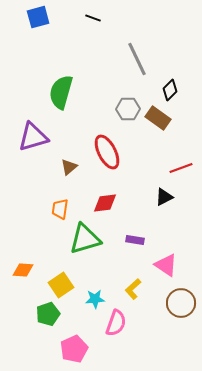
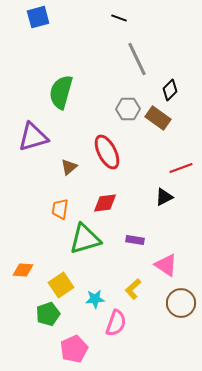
black line: moved 26 px right
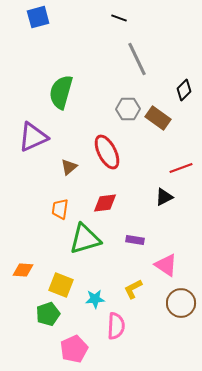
black diamond: moved 14 px right
purple triangle: rotated 8 degrees counterclockwise
yellow square: rotated 35 degrees counterclockwise
yellow L-shape: rotated 15 degrees clockwise
pink semicircle: moved 3 px down; rotated 16 degrees counterclockwise
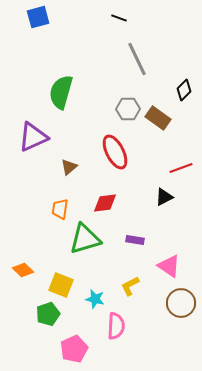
red ellipse: moved 8 px right
pink triangle: moved 3 px right, 1 px down
orange diamond: rotated 40 degrees clockwise
yellow L-shape: moved 3 px left, 3 px up
cyan star: rotated 18 degrees clockwise
